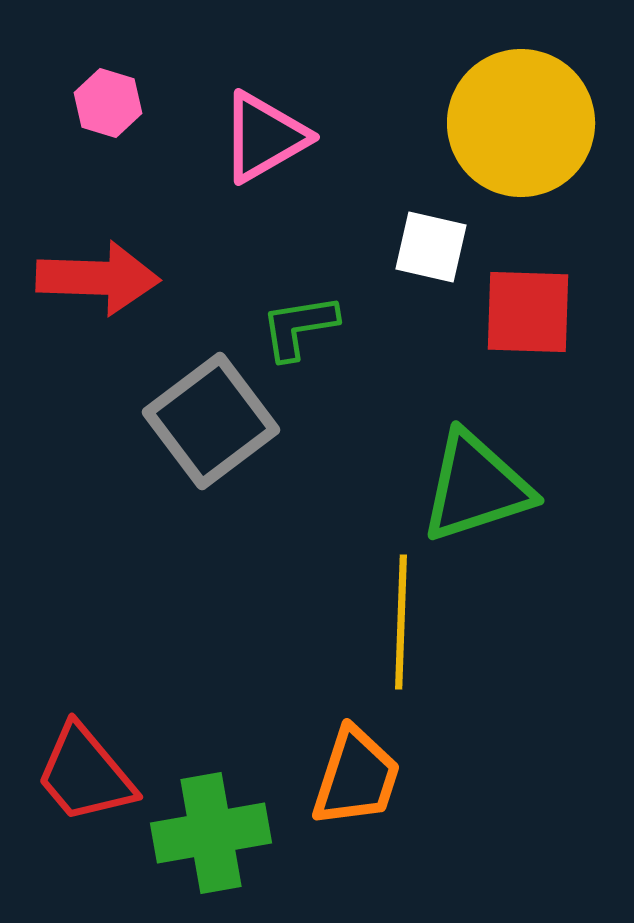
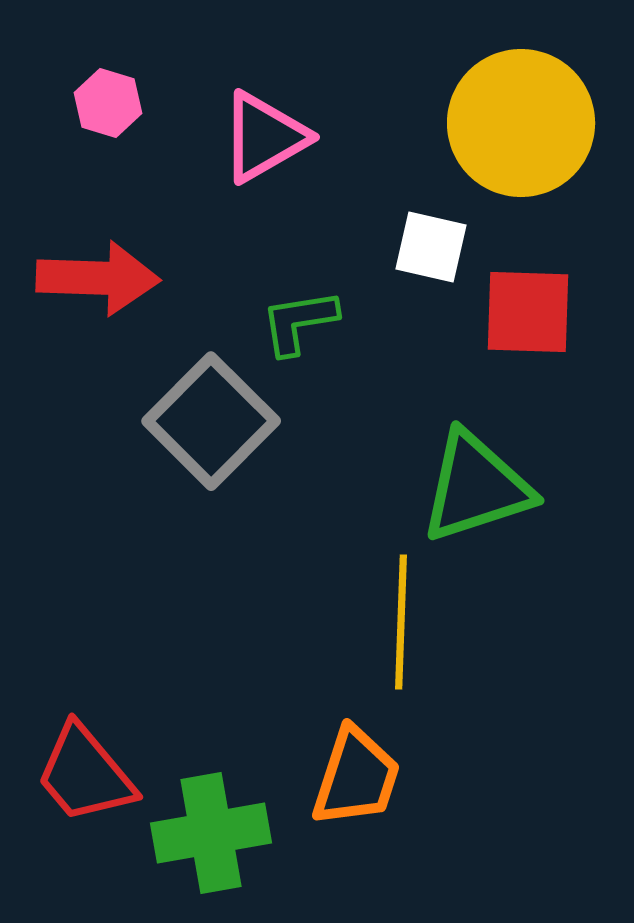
green L-shape: moved 5 px up
gray square: rotated 8 degrees counterclockwise
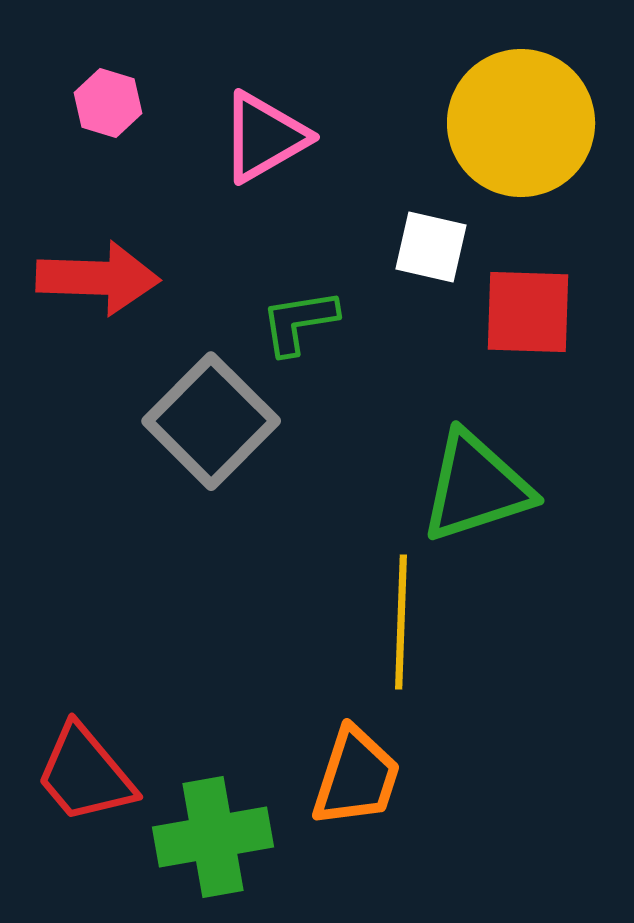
green cross: moved 2 px right, 4 px down
